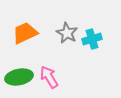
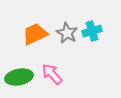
orange trapezoid: moved 10 px right, 1 px down
cyan cross: moved 8 px up
pink arrow: moved 3 px right, 3 px up; rotated 10 degrees counterclockwise
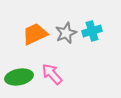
gray star: moved 1 px left; rotated 20 degrees clockwise
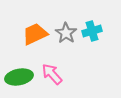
gray star: rotated 15 degrees counterclockwise
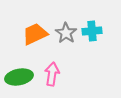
cyan cross: rotated 12 degrees clockwise
pink arrow: rotated 50 degrees clockwise
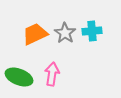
gray star: moved 1 px left
green ellipse: rotated 32 degrees clockwise
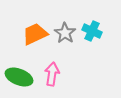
cyan cross: rotated 30 degrees clockwise
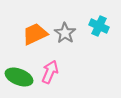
cyan cross: moved 7 px right, 5 px up
pink arrow: moved 2 px left, 2 px up; rotated 15 degrees clockwise
